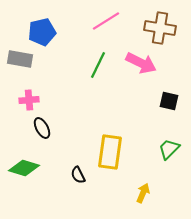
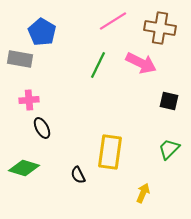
pink line: moved 7 px right
blue pentagon: rotated 28 degrees counterclockwise
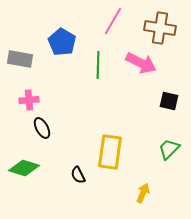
pink line: rotated 28 degrees counterclockwise
blue pentagon: moved 20 px right, 10 px down
green line: rotated 24 degrees counterclockwise
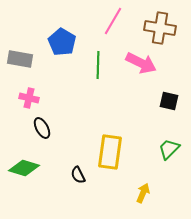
pink cross: moved 2 px up; rotated 18 degrees clockwise
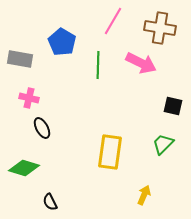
black square: moved 4 px right, 5 px down
green trapezoid: moved 6 px left, 5 px up
black semicircle: moved 28 px left, 27 px down
yellow arrow: moved 1 px right, 2 px down
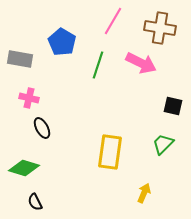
green line: rotated 16 degrees clockwise
yellow arrow: moved 2 px up
black semicircle: moved 15 px left
